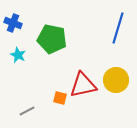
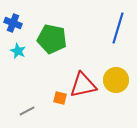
cyan star: moved 4 px up
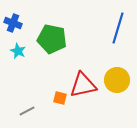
yellow circle: moved 1 px right
